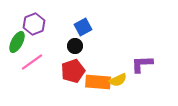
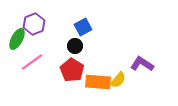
green ellipse: moved 3 px up
purple L-shape: rotated 35 degrees clockwise
red pentagon: moved 1 px left, 1 px up; rotated 20 degrees counterclockwise
yellow semicircle: rotated 24 degrees counterclockwise
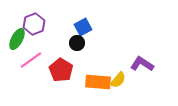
black circle: moved 2 px right, 3 px up
pink line: moved 1 px left, 2 px up
red pentagon: moved 11 px left
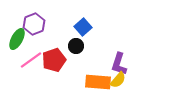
blue square: rotated 12 degrees counterclockwise
black circle: moved 1 px left, 3 px down
purple L-shape: moved 23 px left; rotated 105 degrees counterclockwise
red pentagon: moved 7 px left, 10 px up; rotated 20 degrees clockwise
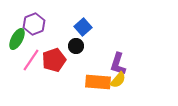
pink line: rotated 20 degrees counterclockwise
purple L-shape: moved 1 px left
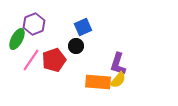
blue square: rotated 18 degrees clockwise
